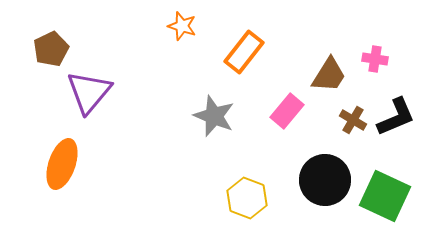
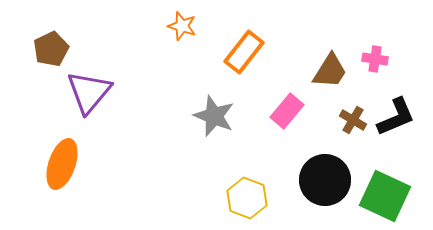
brown trapezoid: moved 1 px right, 4 px up
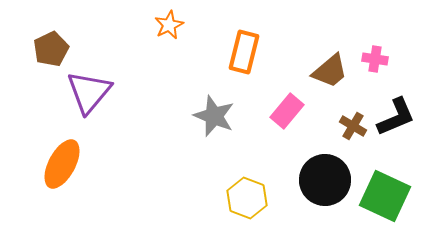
orange star: moved 13 px left, 1 px up; rotated 28 degrees clockwise
orange rectangle: rotated 24 degrees counterclockwise
brown trapezoid: rotated 18 degrees clockwise
brown cross: moved 6 px down
orange ellipse: rotated 9 degrees clockwise
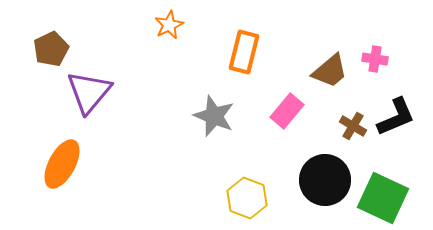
green square: moved 2 px left, 2 px down
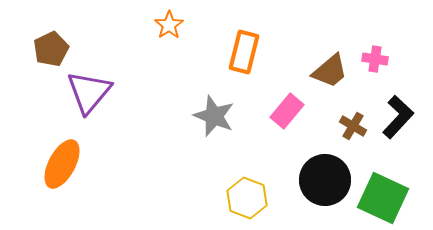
orange star: rotated 8 degrees counterclockwise
black L-shape: moved 2 px right; rotated 24 degrees counterclockwise
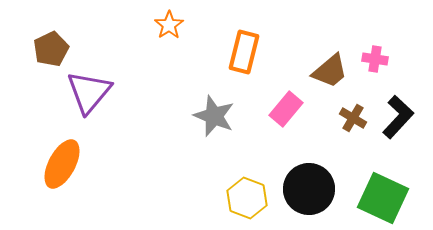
pink rectangle: moved 1 px left, 2 px up
brown cross: moved 8 px up
black circle: moved 16 px left, 9 px down
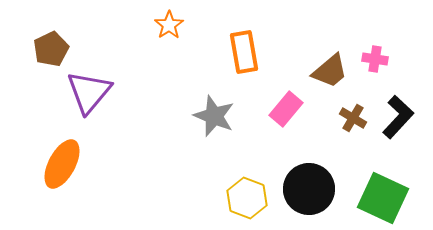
orange rectangle: rotated 24 degrees counterclockwise
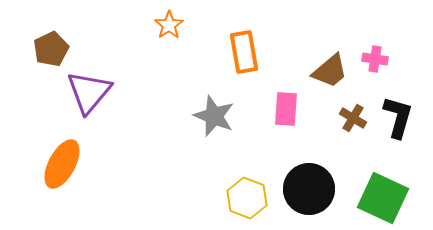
pink rectangle: rotated 36 degrees counterclockwise
black L-shape: rotated 27 degrees counterclockwise
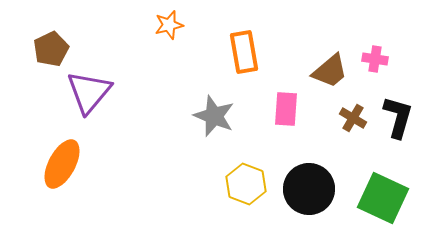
orange star: rotated 20 degrees clockwise
yellow hexagon: moved 1 px left, 14 px up
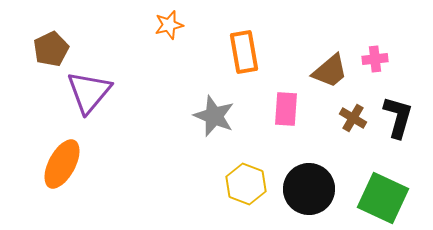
pink cross: rotated 15 degrees counterclockwise
